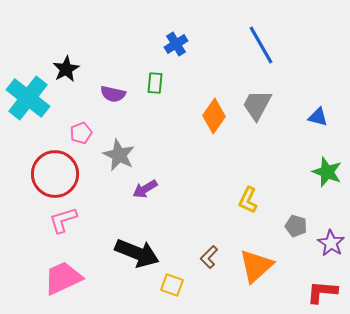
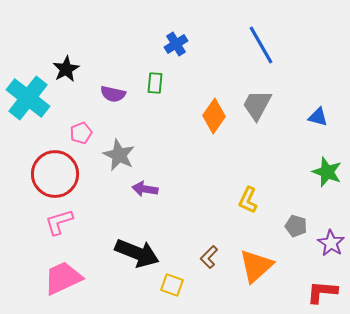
purple arrow: rotated 40 degrees clockwise
pink L-shape: moved 4 px left, 2 px down
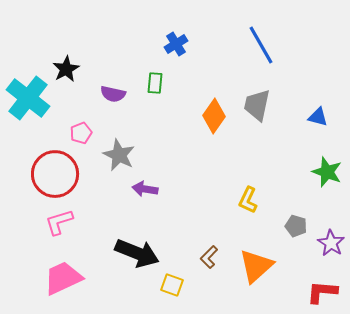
gray trapezoid: rotated 16 degrees counterclockwise
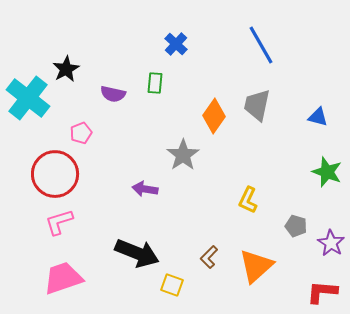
blue cross: rotated 15 degrees counterclockwise
gray star: moved 64 px right; rotated 12 degrees clockwise
pink trapezoid: rotated 6 degrees clockwise
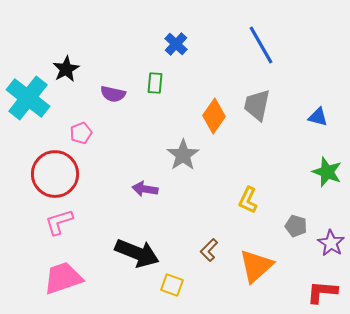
brown L-shape: moved 7 px up
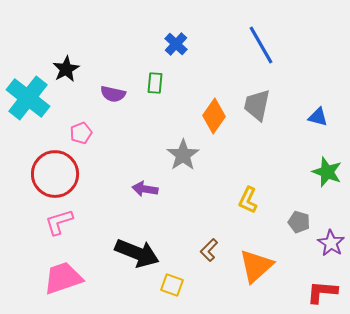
gray pentagon: moved 3 px right, 4 px up
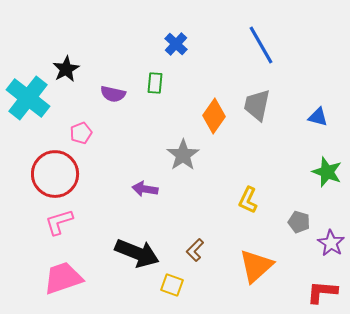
brown L-shape: moved 14 px left
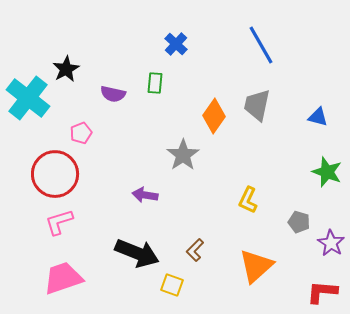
purple arrow: moved 6 px down
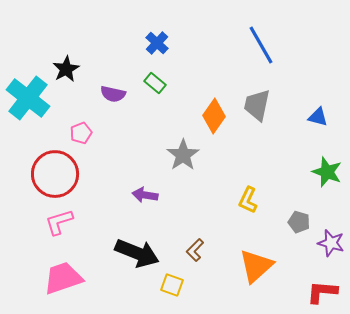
blue cross: moved 19 px left, 1 px up
green rectangle: rotated 55 degrees counterclockwise
purple star: rotated 16 degrees counterclockwise
